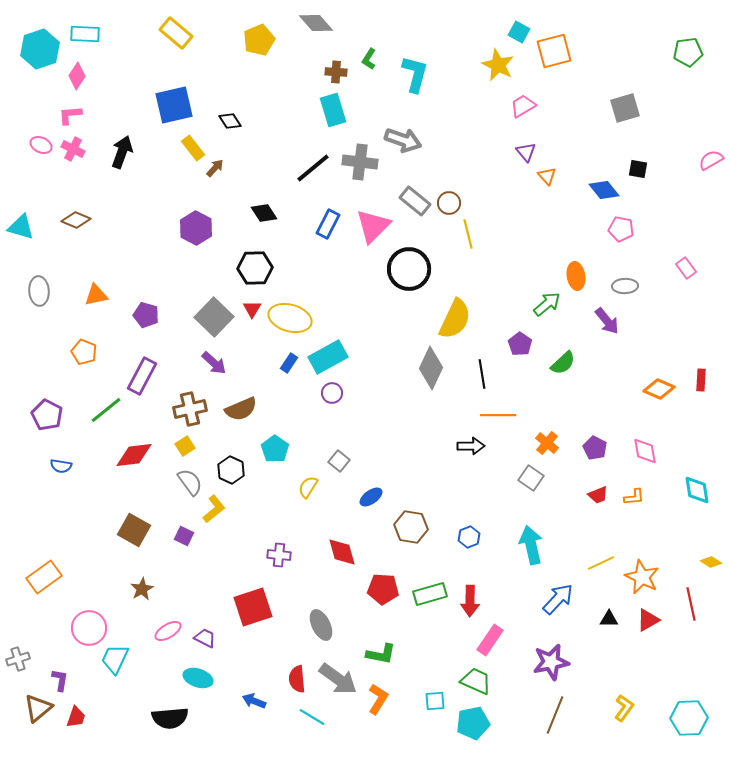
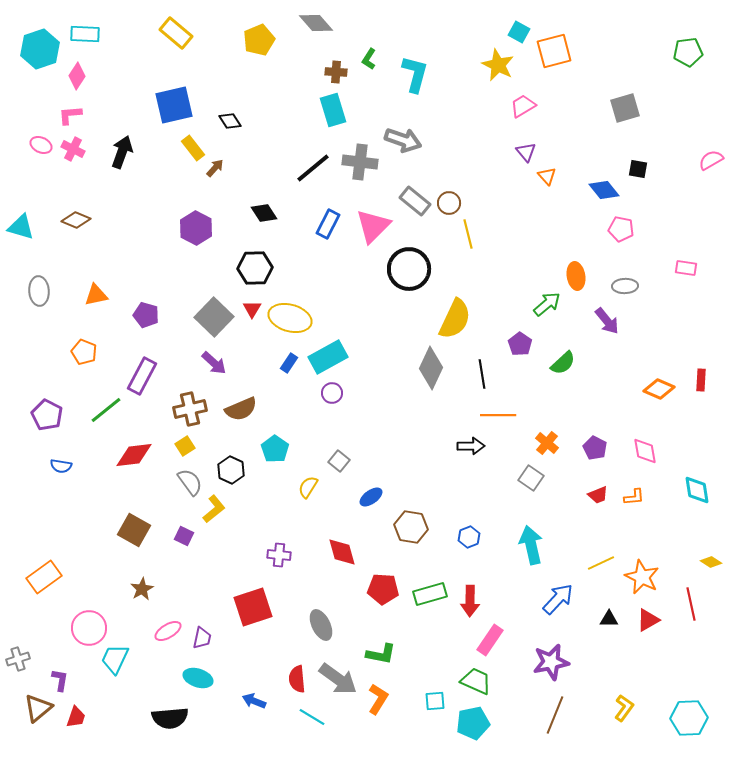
pink rectangle at (686, 268): rotated 45 degrees counterclockwise
purple trapezoid at (205, 638): moved 3 px left; rotated 75 degrees clockwise
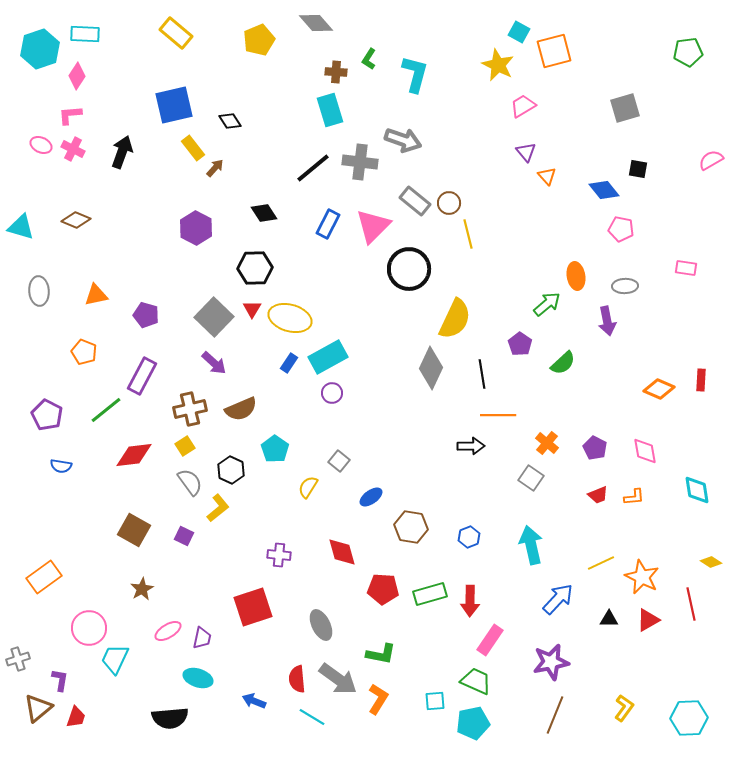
cyan rectangle at (333, 110): moved 3 px left
purple arrow at (607, 321): rotated 28 degrees clockwise
yellow L-shape at (214, 509): moved 4 px right, 1 px up
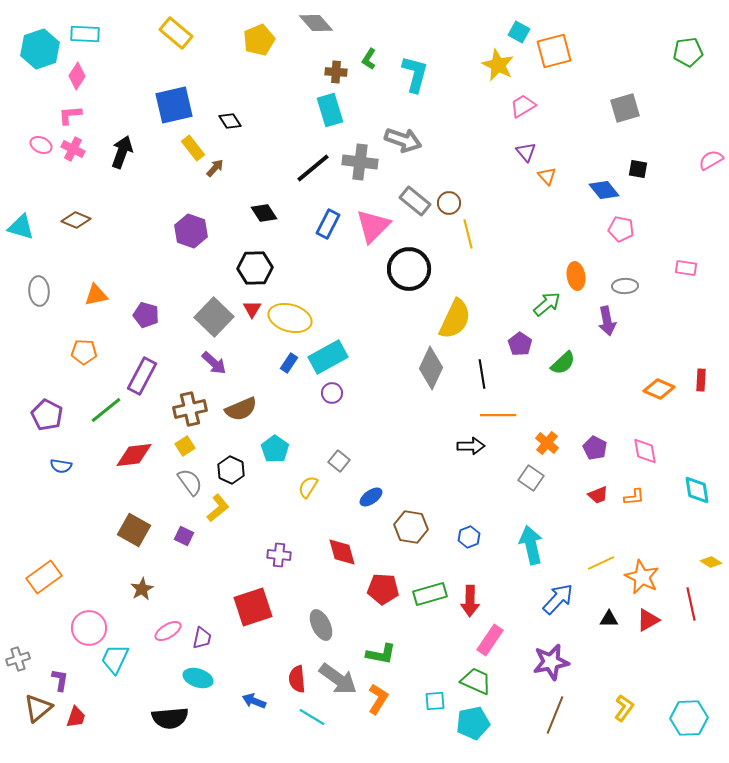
purple hexagon at (196, 228): moved 5 px left, 3 px down; rotated 8 degrees counterclockwise
orange pentagon at (84, 352): rotated 20 degrees counterclockwise
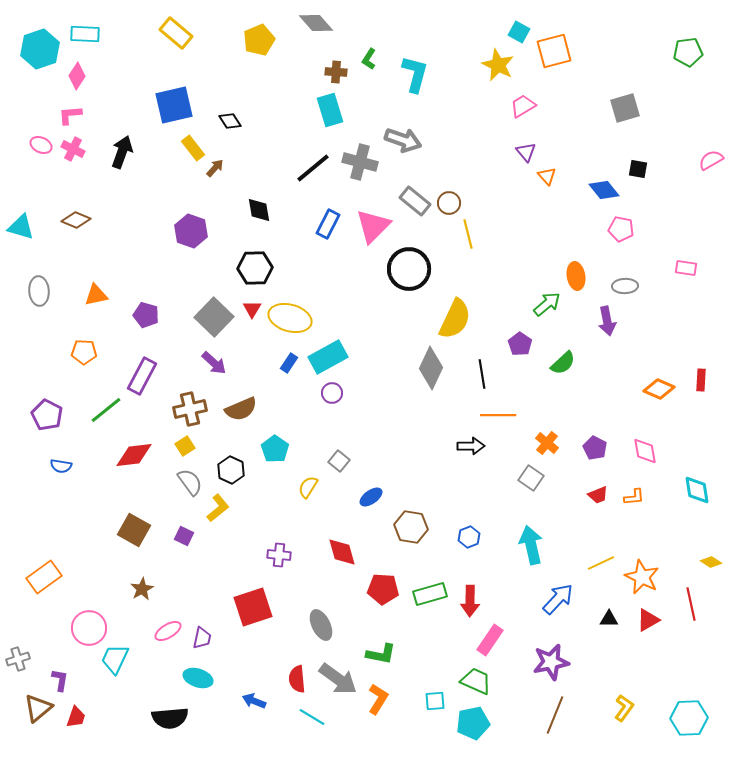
gray cross at (360, 162): rotated 8 degrees clockwise
black diamond at (264, 213): moved 5 px left, 3 px up; rotated 24 degrees clockwise
